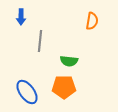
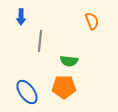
orange semicircle: rotated 30 degrees counterclockwise
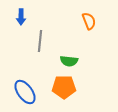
orange semicircle: moved 3 px left
blue ellipse: moved 2 px left
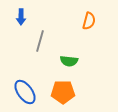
orange semicircle: rotated 36 degrees clockwise
gray line: rotated 10 degrees clockwise
orange pentagon: moved 1 px left, 5 px down
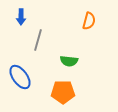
gray line: moved 2 px left, 1 px up
blue ellipse: moved 5 px left, 15 px up
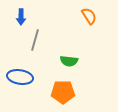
orange semicircle: moved 5 px up; rotated 48 degrees counterclockwise
gray line: moved 3 px left
blue ellipse: rotated 45 degrees counterclockwise
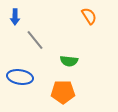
blue arrow: moved 6 px left
gray line: rotated 55 degrees counterclockwise
